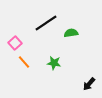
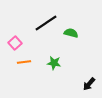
green semicircle: rotated 24 degrees clockwise
orange line: rotated 56 degrees counterclockwise
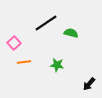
pink square: moved 1 px left
green star: moved 3 px right, 2 px down
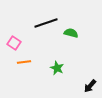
black line: rotated 15 degrees clockwise
pink square: rotated 16 degrees counterclockwise
green star: moved 3 px down; rotated 16 degrees clockwise
black arrow: moved 1 px right, 2 px down
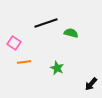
black arrow: moved 1 px right, 2 px up
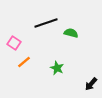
orange line: rotated 32 degrees counterclockwise
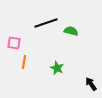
green semicircle: moved 2 px up
pink square: rotated 24 degrees counterclockwise
orange line: rotated 40 degrees counterclockwise
black arrow: rotated 104 degrees clockwise
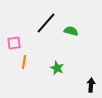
black line: rotated 30 degrees counterclockwise
pink square: rotated 16 degrees counterclockwise
black arrow: moved 1 px down; rotated 40 degrees clockwise
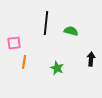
black line: rotated 35 degrees counterclockwise
black arrow: moved 26 px up
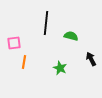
green semicircle: moved 5 px down
black arrow: rotated 32 degrees counterclockwise
green star: moved 3 px right
